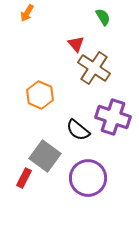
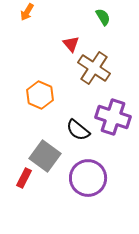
orange arrow: moved 1 px up
red triangle: moved 5 px left
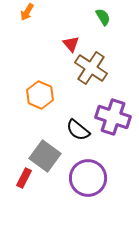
brown cross: moved 3 px left
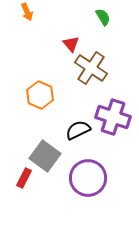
orange arrow: rotated 54 degrees counterclockwise
black semicircle: rotated 115 degrees clockwise
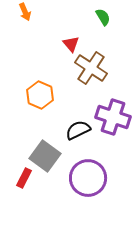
orange arrow: moved 2 px left
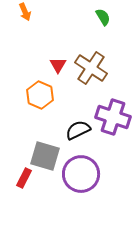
red triangle: moved 13 px left, 21 px down; rotated 12 degrees clockwise
gray square: rotated 20 degrees counterclockwise
purple circle: moved 7 px left, 4 px up
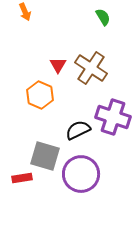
red rectangle: moved 2 px left; rotated 54 degrees clockwise
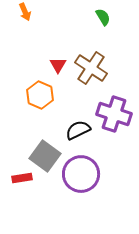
purple cross: moved 1 px right, 3 px up
gray square: rotated 20 degrees clockwise
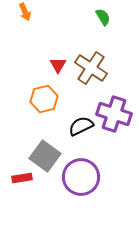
orange hexagon: moved 4 px right, 4 px down; rotated 24 degrees clockwise
black semicircle: moved 3 px right, 4 px up
purple circle: moved 3 px down
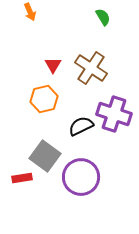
orange arrow: moved 5 px right
red triangle: moved 5 px left
